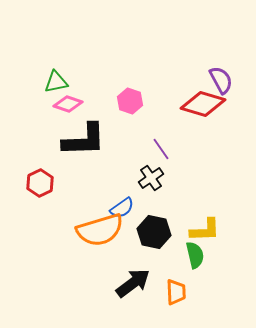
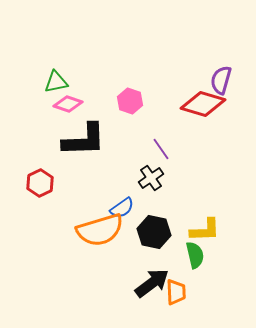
purple semicircle: rotated 136 degrees counterclockwise
black arrow: moved 19 px right
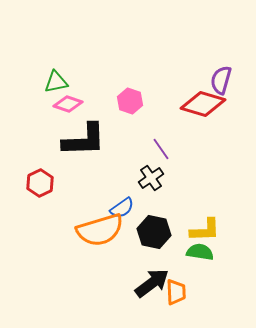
green semicircle: moved 5 px right, 3 px up; rotated 68 degrees counterclockwise
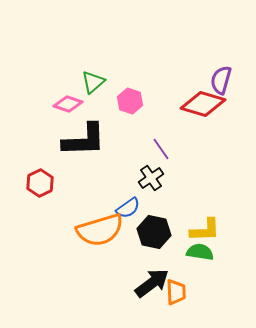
green triangle: moved 37 px right; rotated 30 degrees counterclockwise
blue semicircle: moved 6 px right
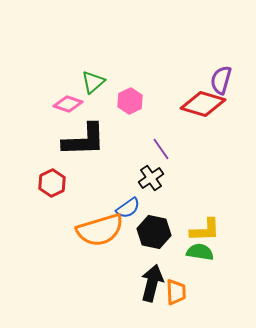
pink hexagon: rotated 15 degrees clockwise
red hexagon: moved 12 px right
black arrow: rotated 39 degrees counterclockwise
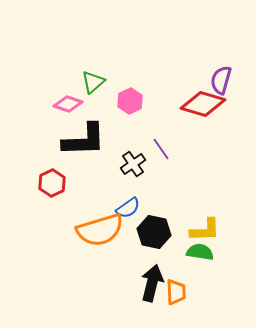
black cross: moved 18 px left, 14 px up
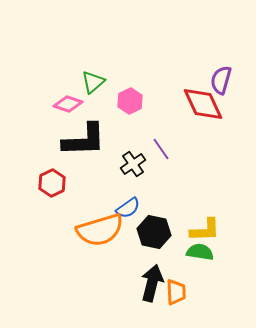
red diamond: rotated 48 degrees clockwise
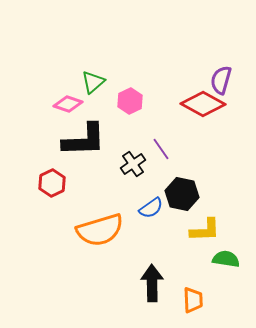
red diamond: rotated 36 degrees counterclockwise
blue semicircle: moved 23 px right
black hexagon: moved 28 px right, 38 px up
green semicircle: moved 26 px right, 7 px down
black arrow: rotated 15 degrees counterclockwise
orange trapezoid: moved 17 px right, 8 px down
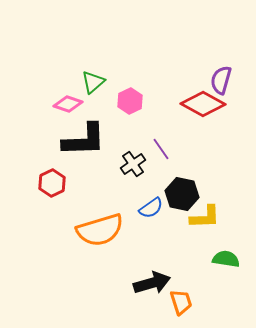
yellow L-shape: moved 13 px up
black arrow: rotated 75 degrees clockwise
orange trapezoid: moved 12 px left, 2 px down; rotated 16 degrees counterclockwise
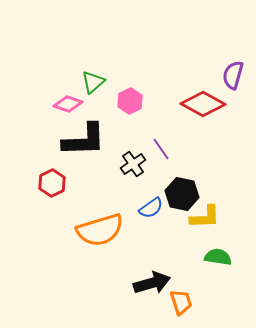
purple semicircle: moved 12 px right, 5 px up
green semicircle: moved 8 px left, 2 px up
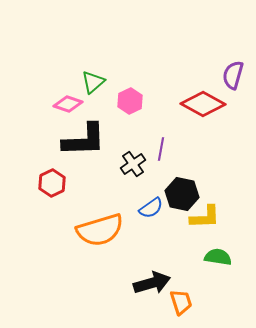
purple line: rotated 45 degrees clockwise
